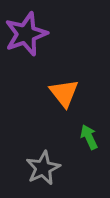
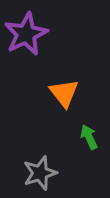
purple star: rotated 6 degrees counterclockwise
gray star: moved 3 px left, 5 px down; rotated 8 degrees clockwise
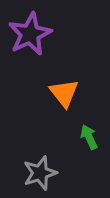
purple star: moved 4 px right
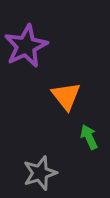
purple star: moved 4 px left, 12 px down
orange triangle: moved 2 px right, 3 px down
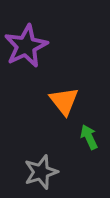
orange triangle: moved 2 px left, 5 px down
gray star: moved 1 px right, 1 px up
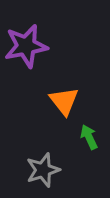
purple star: rotated 15 degrees clockwise
gray star: moved 2 px right, 2 px up
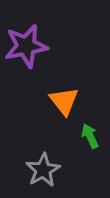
green arrow: moved 1 px right, 1 px up
gray star: rotated 12 degrees counterclockwise
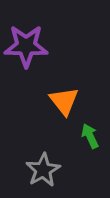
purple star: rotated 12 degrees clockwise
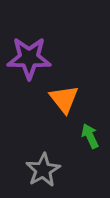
purple star: moved 3 px right, 12 px down
orange triangle: moved 2 px up
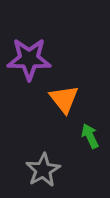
purple star: moved 1 px down
